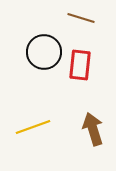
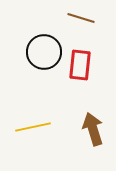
yellow line: rotated 8 degrees clockwise
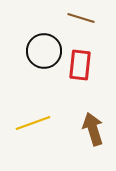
black circle: moved 1 px up
yellow line: moved 4 px up; rotated 8 degrees counterclockwise
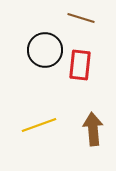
black circle: moved 1 px right, 1 px up
yellow line: moved 6 px right, 2 px down
brown arrow: rotated 12 degrees clockwise
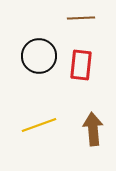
brown line: rotated 20 degrees counterclockwise
black circle: moved 6 px left, 6 px down
red rectangle: moved 1 px right
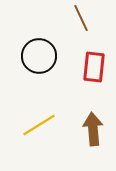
brown line: rotated 68 degrees clockwise
red rectangle: moved 13 px right, 2 px down
yellow line: rotated 12 degrees counterclockwise
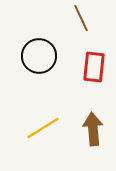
yellow line: moved 4 px right, 3 px down
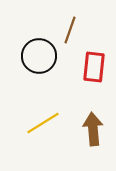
brown line: moved 11 px left, 12 px down; rotated 44 degrees clockwise
yellow line: moved 5 px up
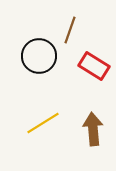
red rectangle: moved 1 px up; rotated 64 degrees counterclockwise
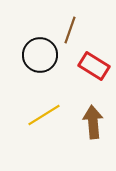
black circle: moved 1 px right, 1 px up
yellow line: moved 1 px right, 8 px up
brown arrow: moved 7 px up
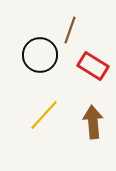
red rectangle: moved 1 px left
yellow line: rotated 16 degrees counterclockwise
